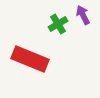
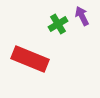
purple arrow: moved 1 px left, 1 px down
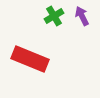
green cross: moved 4 px left, 8 px up
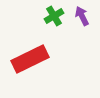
red rectangle: rotated 48 degrees counterclockwise
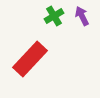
red rectangle: rotated 21 degrees counterclockwise
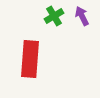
red rectangle: rotated 39 degrees counterclockwise
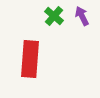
green cross: rotated 18 degrees counterclockwise
